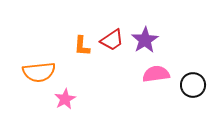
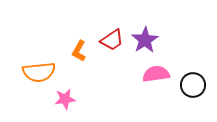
orange L-shape: moved 3 px left, 5 px down; rotated 25 degrees clockwise
pink star: rotated 20 degrees clockwise
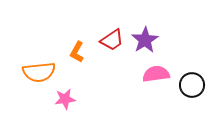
orange L-shape: moved 2 px left, 1 px down
black circle: moved 1 px left
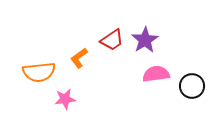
orange L-shape: moved 2 px right, 6 px down; rotated 25 degrees clockwise
black circle: moved 1 px down
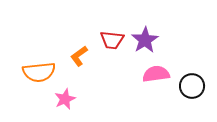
red trapezoid: rotated 40 degrees clockwise
orange L-shape: moved 2 px up
pink star: rotated 15 degrees counterclockwise
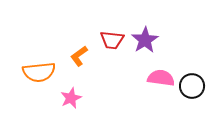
pink semicircle: moved 5 px right, 4 px down; rotated 16 degrees clockwise
pink star: moved 6 px right, 1 px up
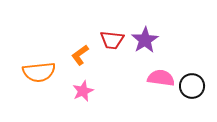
orange L-shape: moved 1 px right, 1 px up
pink star: moved 12 px right, 7 px up
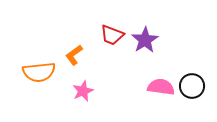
red trapezoid: moved 5 px up; rotated 15 degrees clockwise
orange L-shape: moved 6 px left
pink semicircle: moved 9 px down
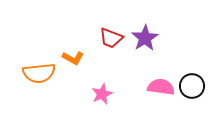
red trapezoid: moved 1 px left, 3 px down
purple star: moved 2 px up
orange L-shape: moved 1 px left, 3 px down; rotated 115 degrees counterclockwise
orange semicircle: moved 1 px down
pink star: moved 19 px right, 3 px down
